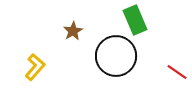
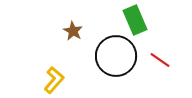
brown star: rotated 12 degrees counterclockwise
yellow L-shape: moved 19 px right, 13 px down
red line: moved 17 px left, 12 px up
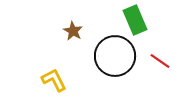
black circle: moved 1 px left
red line: moved 1 px down
yellow L-shape: rotated 68 degrees counterclockwise
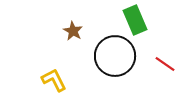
red line: moved 5 px right, 3 px down
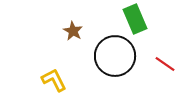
green rectangle: moved 1 px up
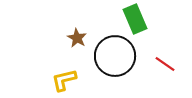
brown star: moved 4 px right, 7 px down
yellow L-shape: moved 10 px right; rotated 76 degrees counterclockwise
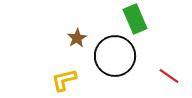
brown star: rotated 12 degrees clockwise
red line: moved 4 px right, 12 px down
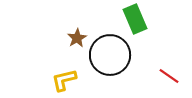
black circle: moved 5 px left, 1 px up
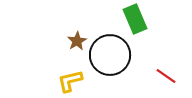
brown star: moved 3 px down
red line: moved 3 px left
yellow L-shape: moved 6 px right, 1 px down
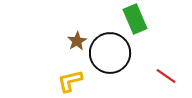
black circle: moved 2 px up
